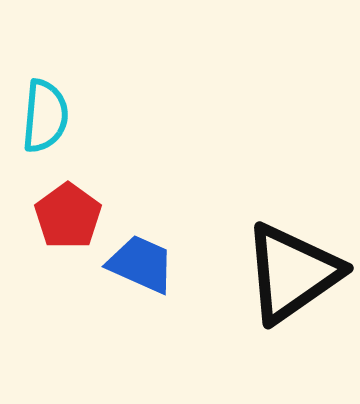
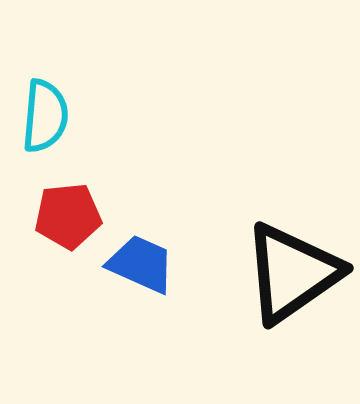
red pentagon: rotated 30 degrees clockwise
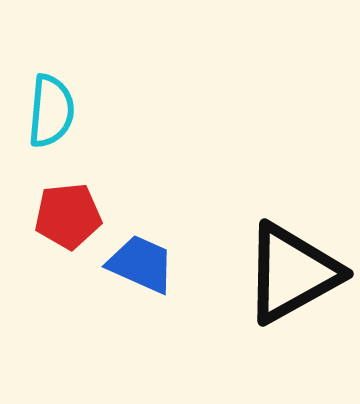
cyan semicircle: moved 6 px right, 5 px up
black triangle: rotated 6 degrees clockwise
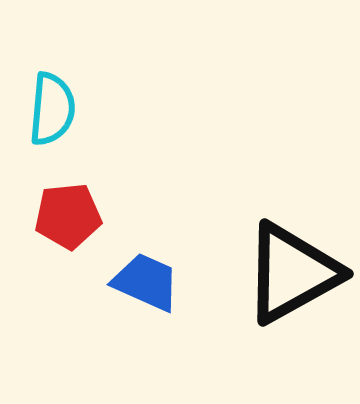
cyan semicircle: moved 1 px right, 2 px up
blue trapezoid: moved 5 px right, 18 px down
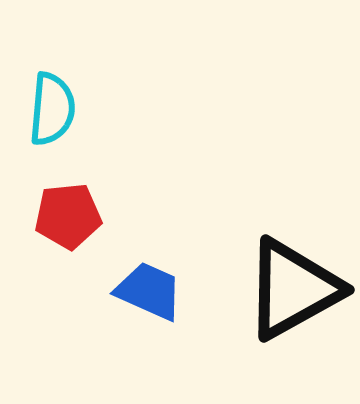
black triangle: moved 1 px right, 16 px down
blue trapezoid: moved 3 px right, 9 px down
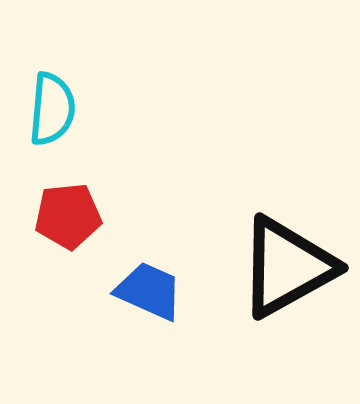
black triangle: moved 6 px left, 22 px up
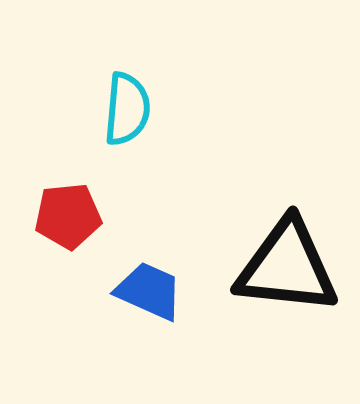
cyan semicircle: moved 75 px right
black triangle: rotated 35 degrees clockwise
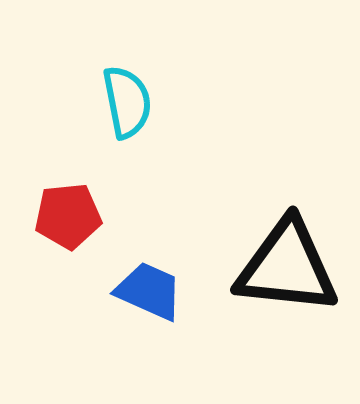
cyan semicircle: moved 7 px up; rotated 16 degrees counterclockwise
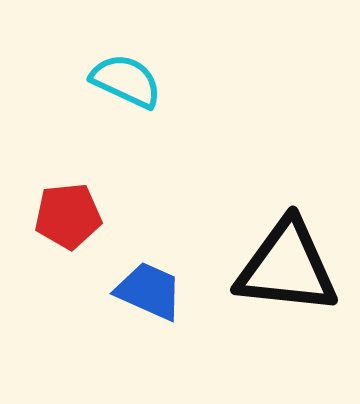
cyan semicircle: moved 1 px left, 21 px up; rotated 54 degrees counterclockwise
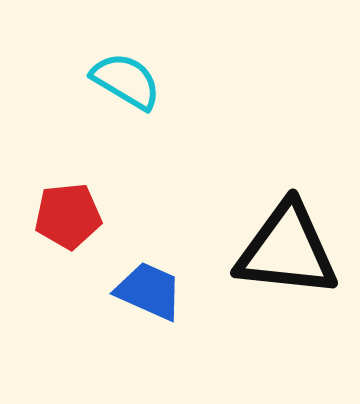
cyan semicircle: rotated 6 degrees clockwise
black triangle: moved 17 px up
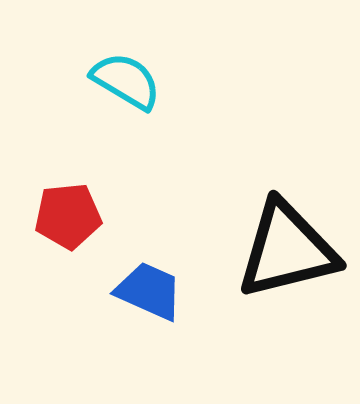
black triangle: rotated 20 degrees counterclockwise
